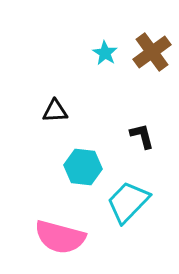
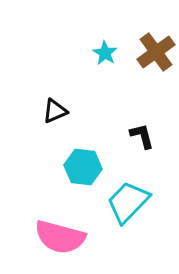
brown cross: moved 4 px right
black triangle: rotated 20 degrees counterclockwise
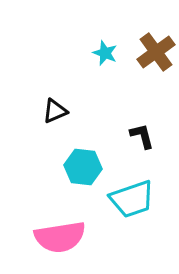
cyan star: rotated 10 degrees counterclockwise
cyan trapezoid: moved 4 px right, 3 px up; rotated 153 degrees counterclockwise
pink semicircle: rotated 24 degrees counterclockwise
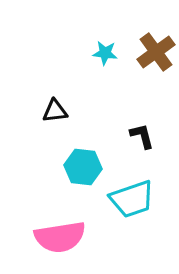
cyan star: rotated 15 degrees counterclockwise
black triangle: rotated 16 degrees clockwise
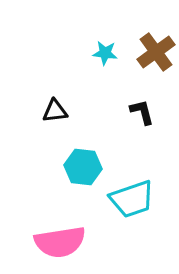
black L-shape: moved 24 px up
pink semicircle: moved 5 px down
